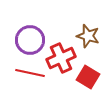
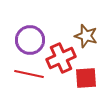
brown star: moved 2 px left
red line: moved 1 px left, 1 px down
red square: moved 2 px left, 1 px down; rotated 35 degrees counterclockwise
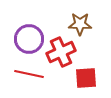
brown star: moved 6 px left, 12 px up; rotated 15 degrees counterclockwise
purple circle: moved 1 px left, 1 px up
red cross: moved 6 px up
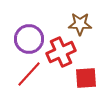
red line: rotated 60 degrees counterclockwise
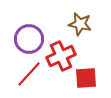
brown star: rotated 10 degrees clockwise
red cross: moved 4 px down
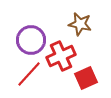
purple circle: moved 2 px right, 1 px down
red square: rotated 20 degrees counterclockwise
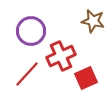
brown star: moved 13 px right, 3 px up
purple circle: moved 9 px up
red line: moved 2 px left
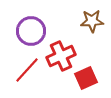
brown star: moved 1 px left; rotated 15 degrees counterclockwise
red line: moved 4 px up
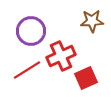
red line: rotated 16 degrees clockwise
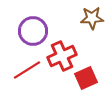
brown star: moved 3 px up
purple circle: moved 2 px right
red cross: moved 1 px right
